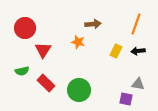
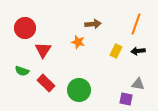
green semicircle: rotated 32 degrees clockwise
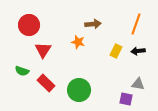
red circle: moved 4 px right, 3 px up
